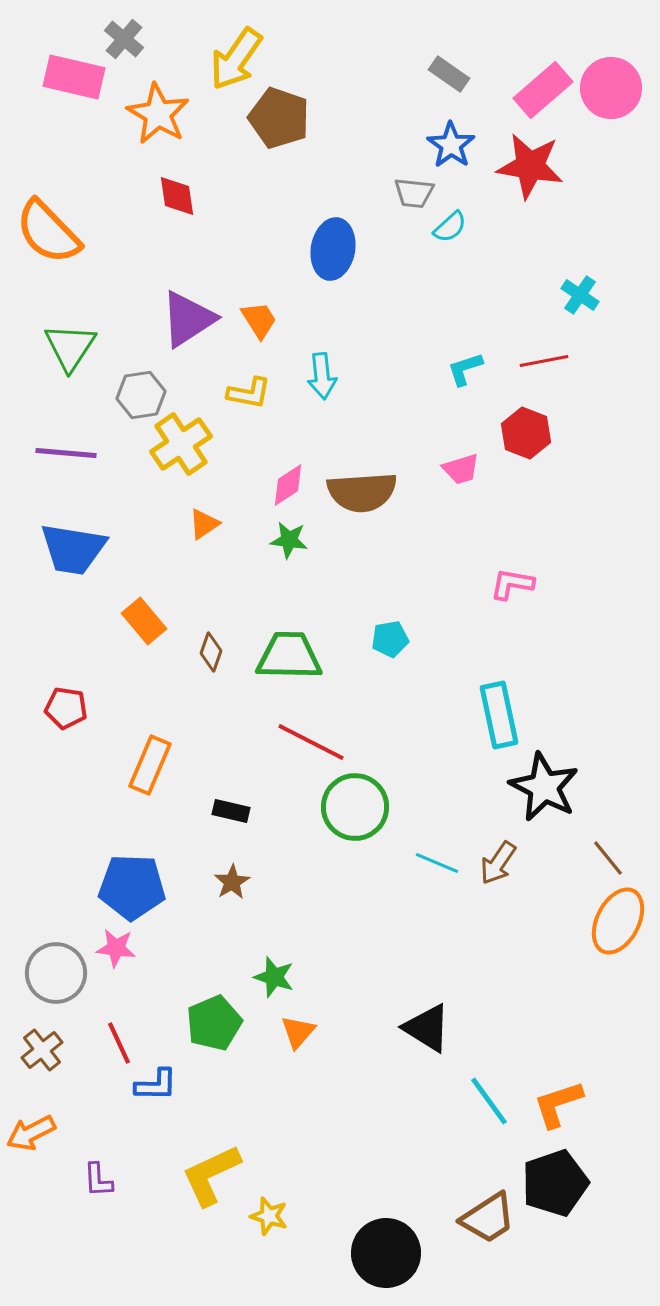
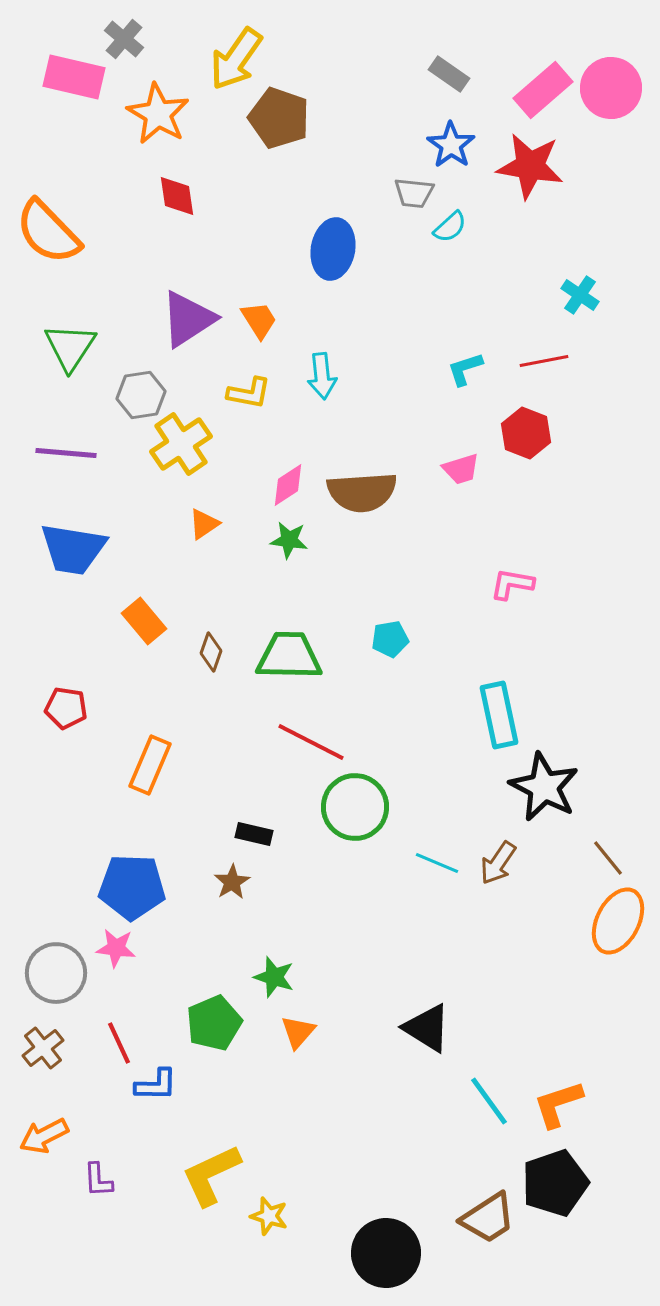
black rectangle at (231, 811): moved 23 px right, 23 px down
brown cross at (42, 1050): moved 1 px right, 2 px up
orange arrow at (31, 1133): moved 13 px right, 3 px down
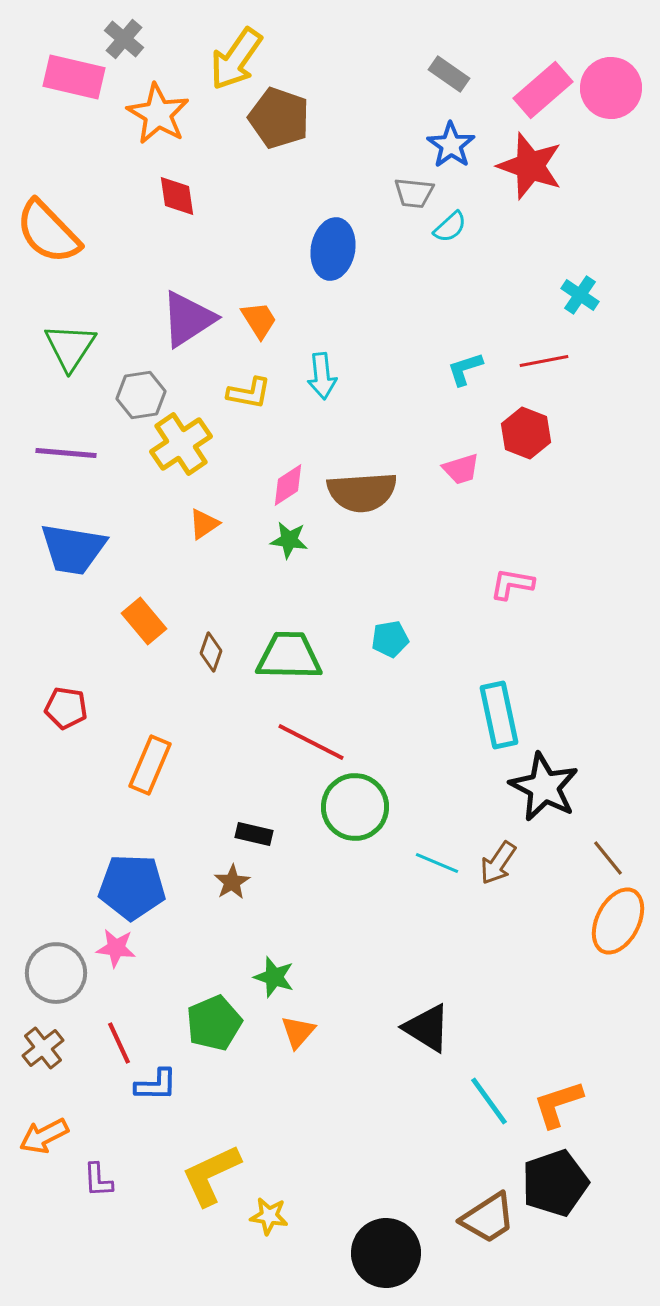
red star at (530, 166): rotated 10 degrees clockwise
yellow star at (269, 1216): rotated 9 degrees counterclockwise
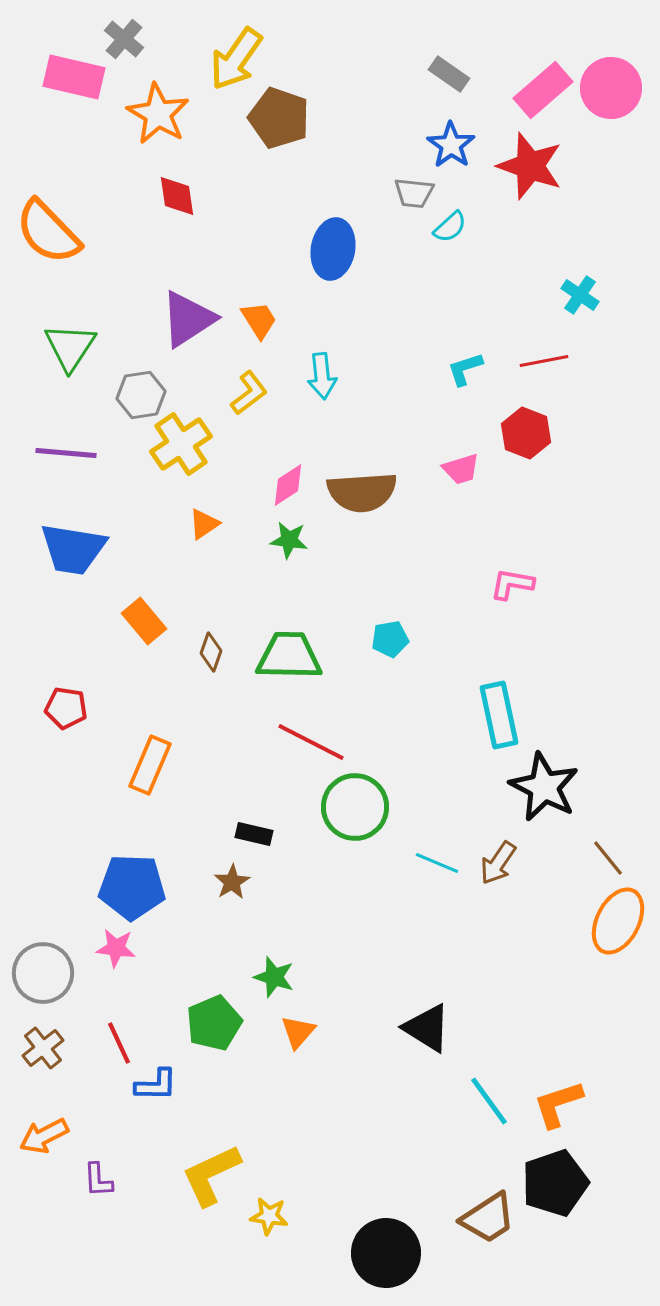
yellow L-shape at (249, 393): rotated 48 degrees counterclockwise
gray circle at (56, 973): moved 13 px left
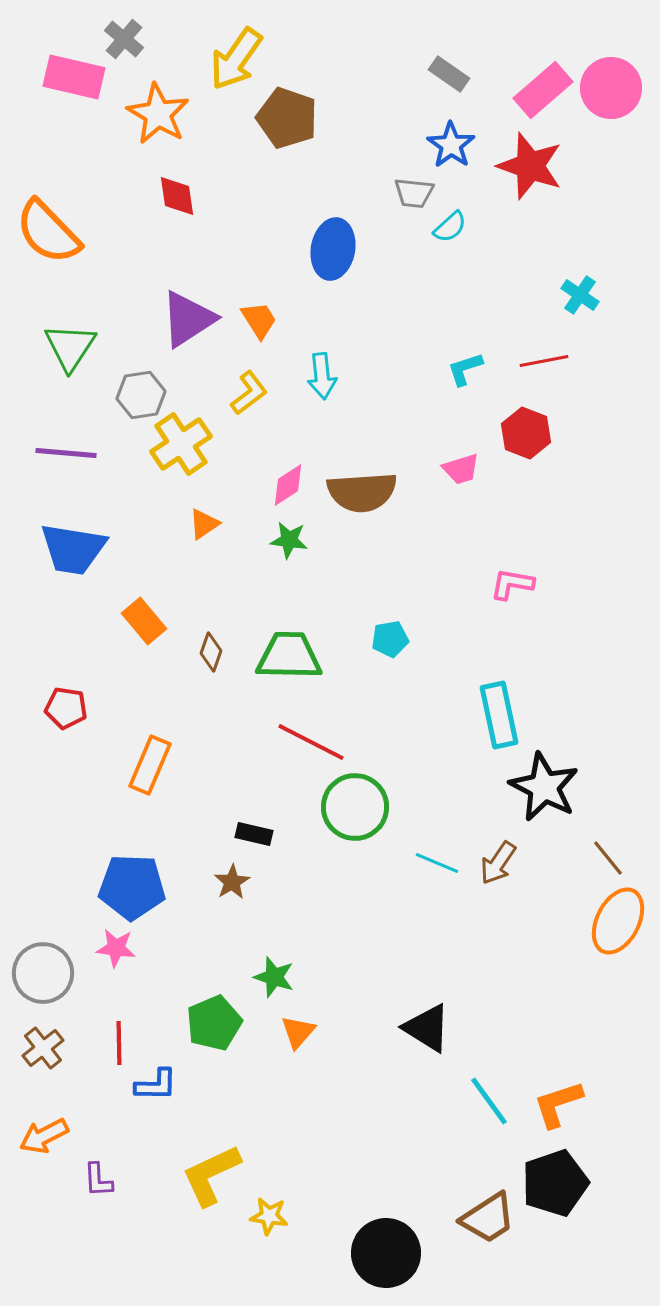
brown pentagon at (279, 118): moved 8 px right
red line at (119, 1043): rotated 24 degrees clockwise
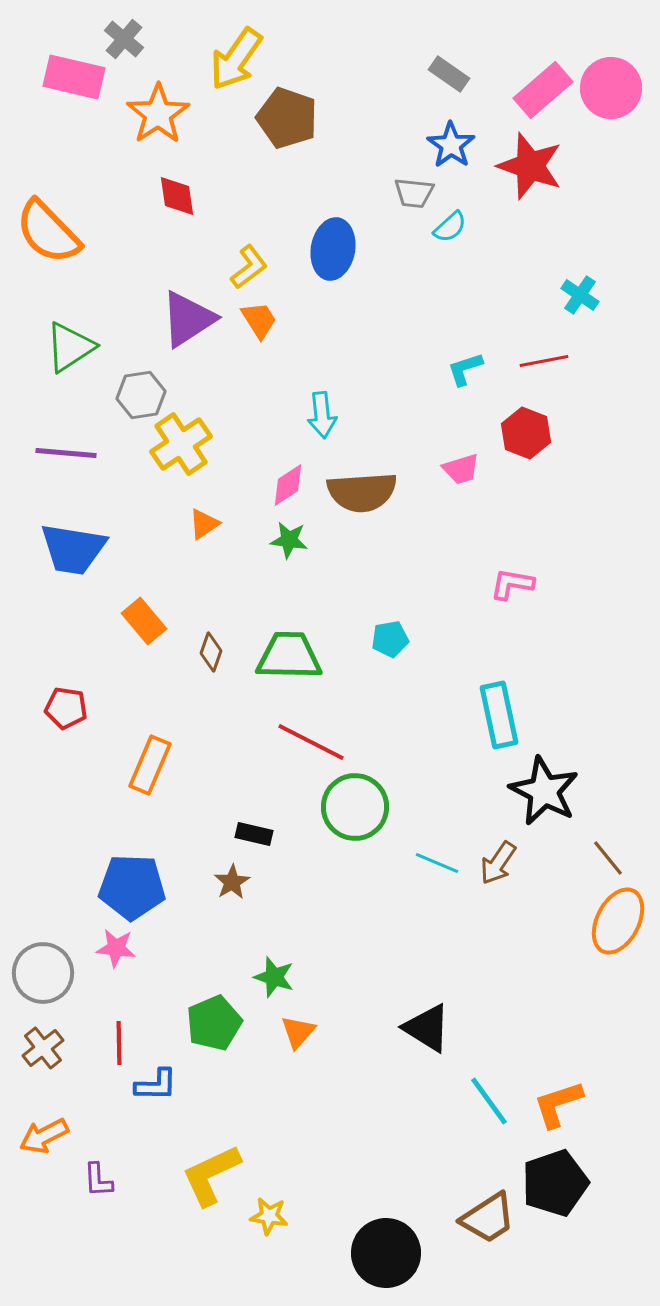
orange star at (158, 114): rotated 8 degrees clockwise
green triangle at (70, 347): rotated 24 degrees clockwise
cyan arrow at (322, 376): moved 39 px down
yellow L-shape at (249, 393): moved 126 px up
black star at (544, 787): moved 4 px down
